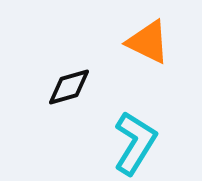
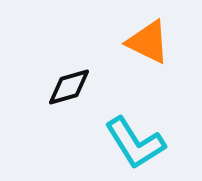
cyan L-shape: rotated 116 degrees clockwise
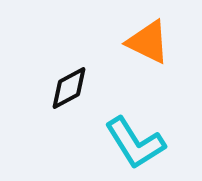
black diamond: moved 1 px down; rotated 12 degrees counterclockwise
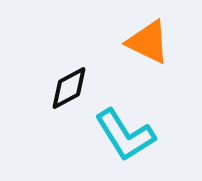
cyan L-shape: moved 10 px left, 8 px up
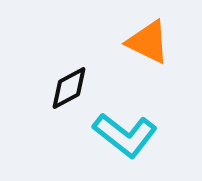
cyan L-shape: rotated 20 degrees counterclockwise
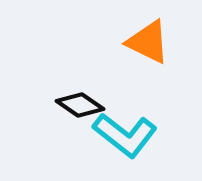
black diamond: moved 11 px right, 17 px down; rotated 63 degrees clockwise
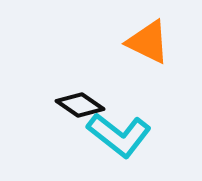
cyan L-shape: moved 6 px left
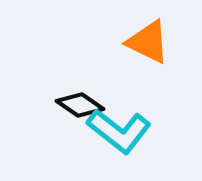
cyan L-shape: moved 4 px up
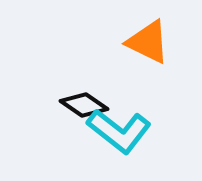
black diamond: moved 4 px right
